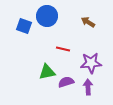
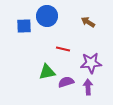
blue square: rotated 21 degrees counterclockwise
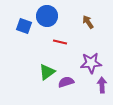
brown arrow: rotated 24 degrees clockwise
blue square: rotated 21 degrees clockwise
red line: moved 3 px left, 7 px up
green triangle: rotated 24 degrees counterclockwise
purple arrow: moved 14 px right, 2 px up
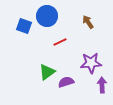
red line: rotated 40 degrees counterclockwise
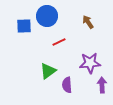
blue square: rotated 21 degrees counterclockwise
red line: moved 1 px left
purple star: moved 1 px left
green triangle: moved 1 px right, 1 px up
purple semicircle: moved 1 px right, 3 px down; rotated 77 degrees counterclockwise
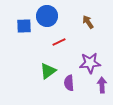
purple semicircle: moved 2 px right, 2 px up
